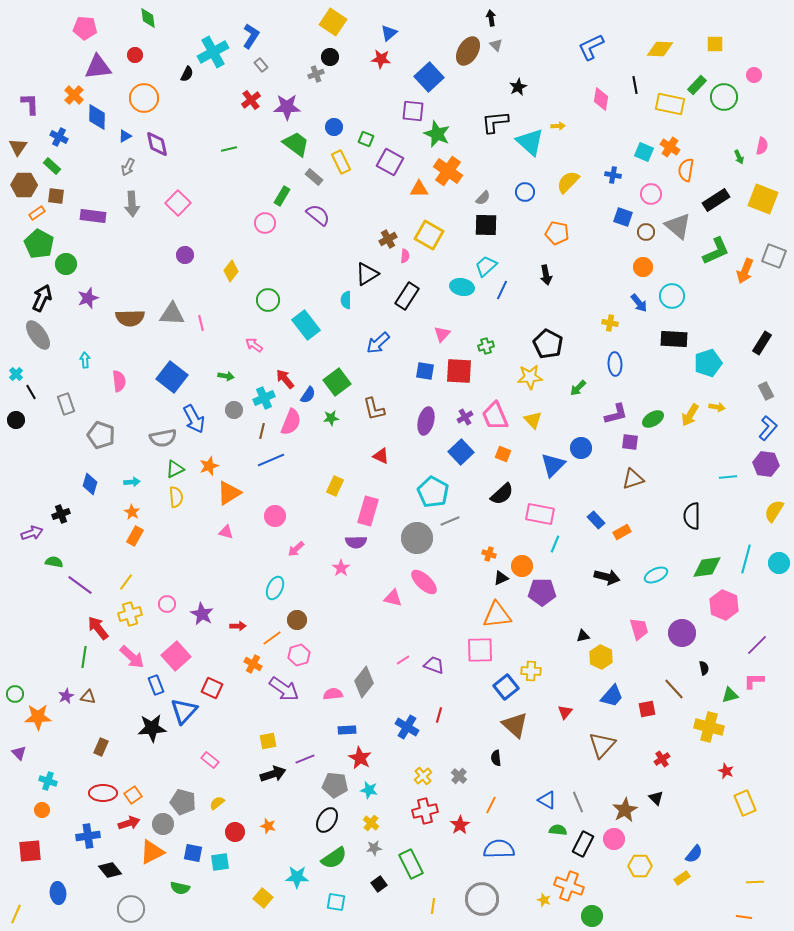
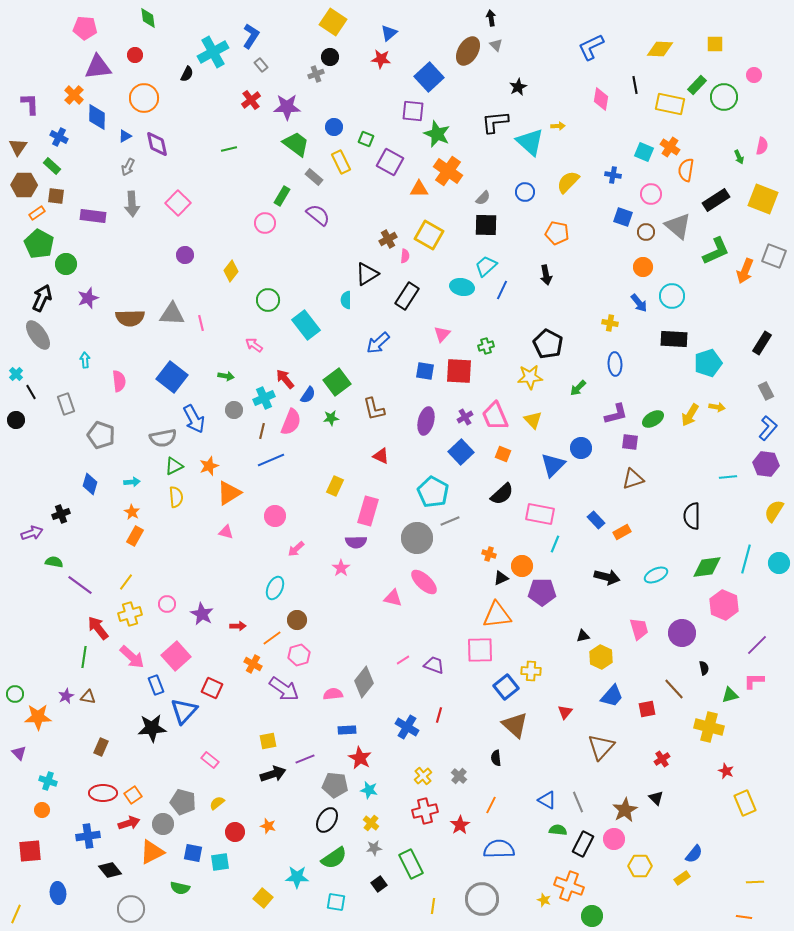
green triangle at (175, 469): moved 1 px left, 3 px up
brown triangle at (602, 745): moved 1 px left, 2 px down
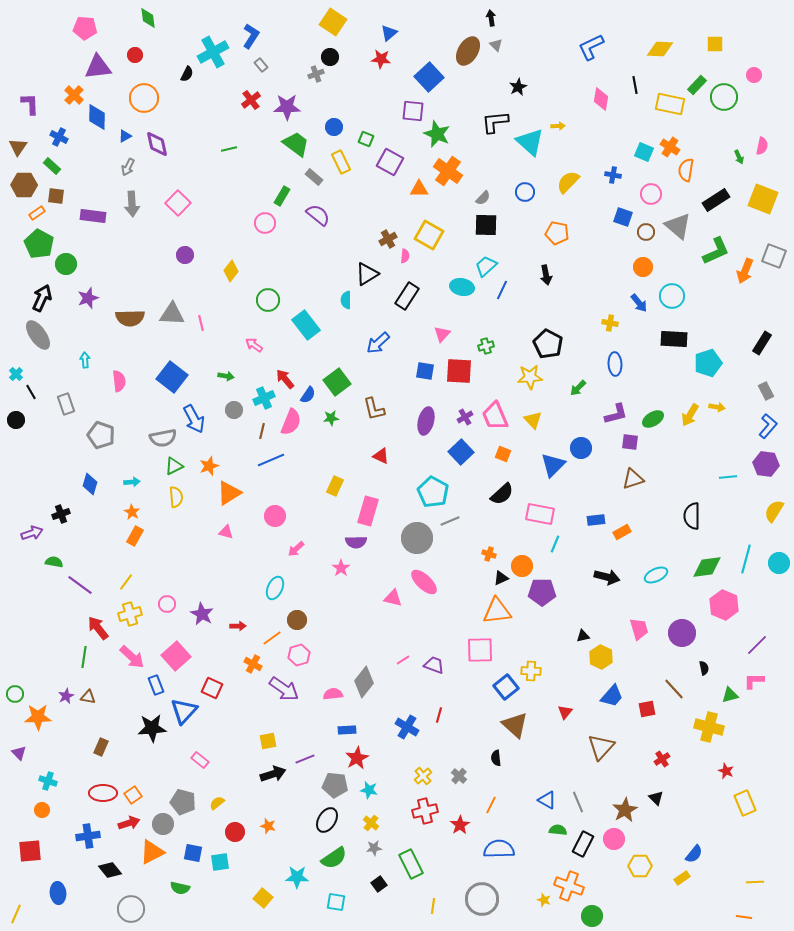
blue L-shape at (768, 428): moved 2 px up
blue rectangle at (596, 520): rotated 54 degrees counterclockwise
orange triangle at (497, 615): moved 4 px up
red star at (360, 758): moved 3 px left; rotated 15 degrees clockwise
pink rectangle at (210, 760): moved 10 px left
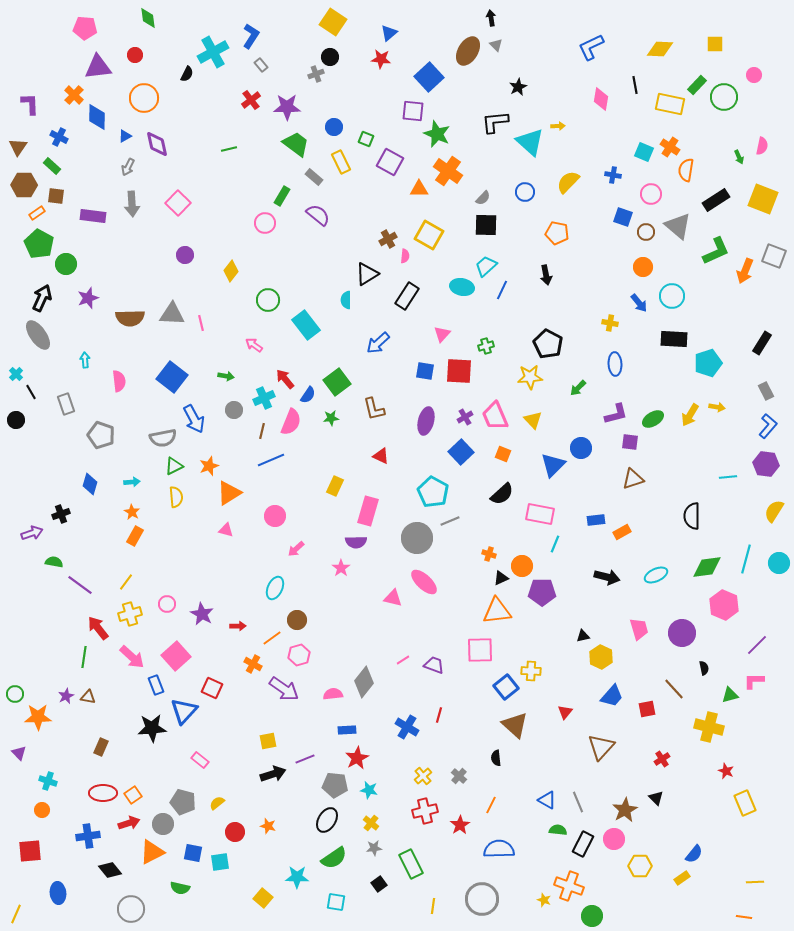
pink triangle at (226, 532): moved 2 px up
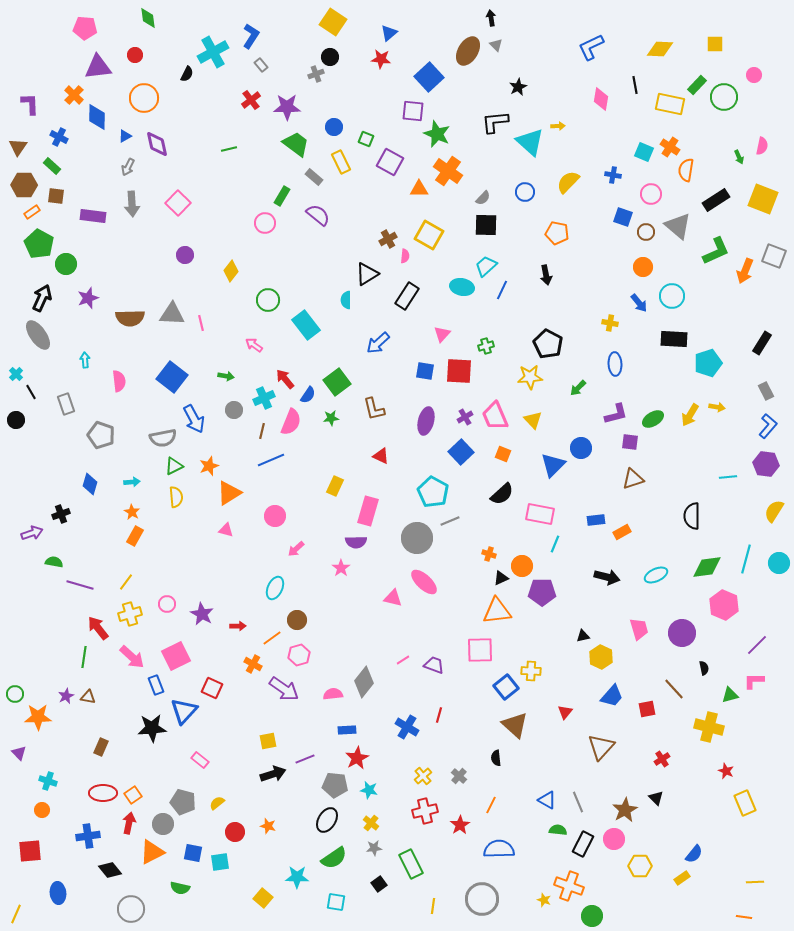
orange rectangle at (37, 213): moved 5 px left, 1 px up
purple line at (80, 585): rotated 20 degrees counterclockwise
pink square at (176, 656): rotated 16 degrees clockwise
red arrow at (129, 823): rotated 60 degrees counterclockwise
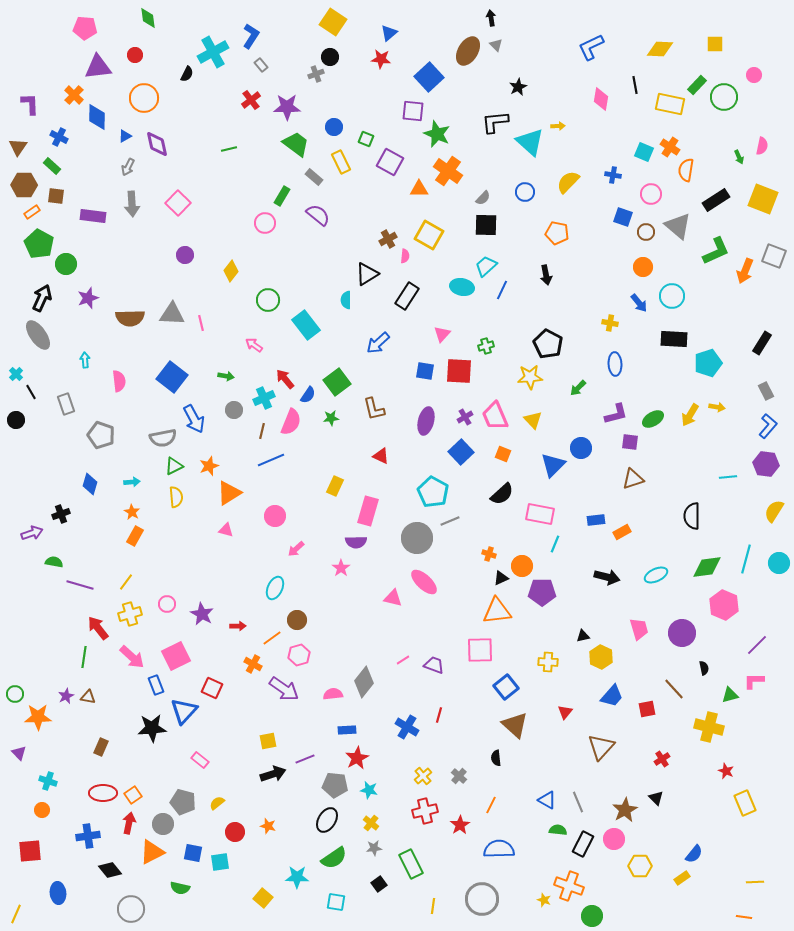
yellow cross at (531, 671): moved 17 px right, 9 px up
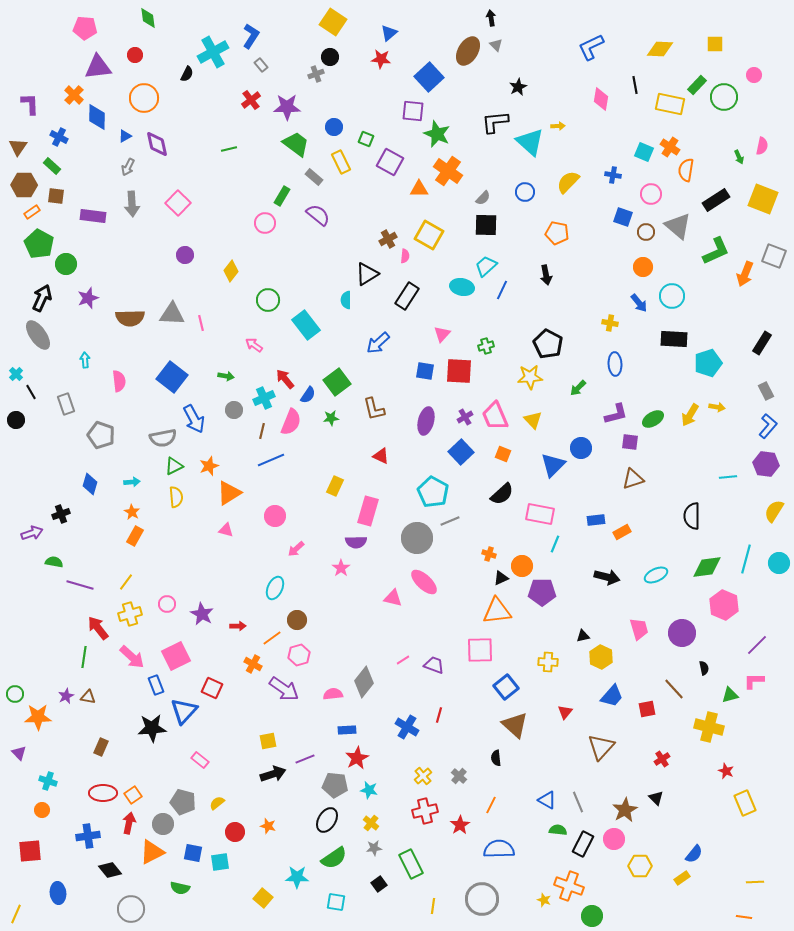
orange arrow at (745, 271): moved 3 px down
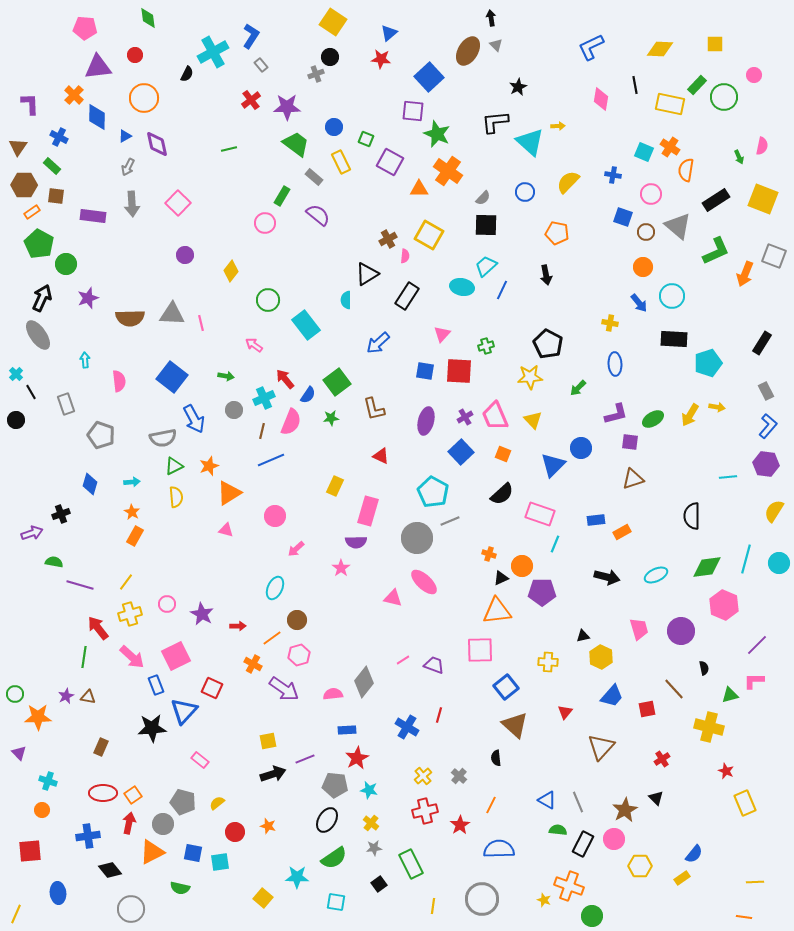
pink rectangle at (540, 514): rotated 8 degrees clockwise
purple circle at (682, 633): moved 1 px left, 2 px up
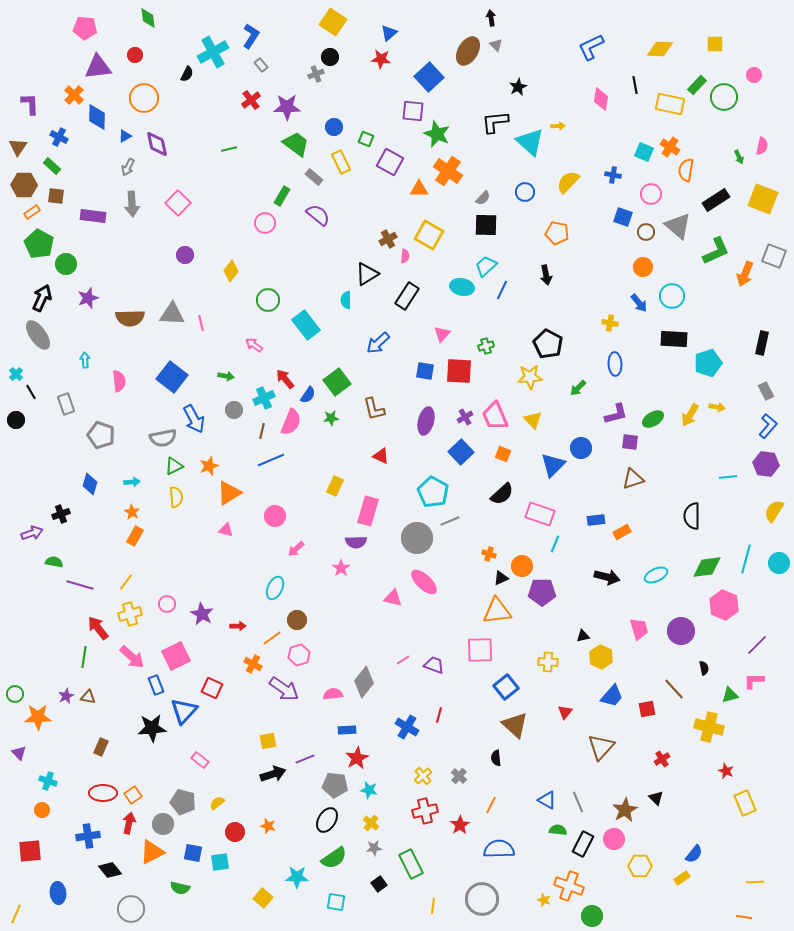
black rectangle at (762, 343): rotated 20 degrees counterclockwise
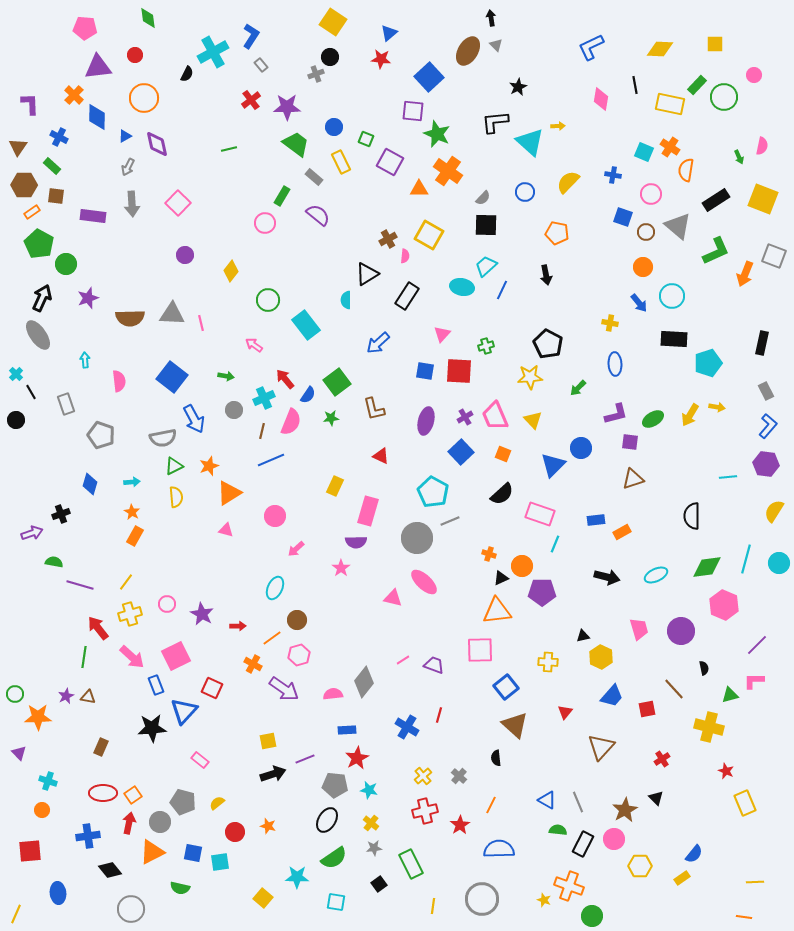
gray circle at (163, 824): moved 3 px left, 2 px up
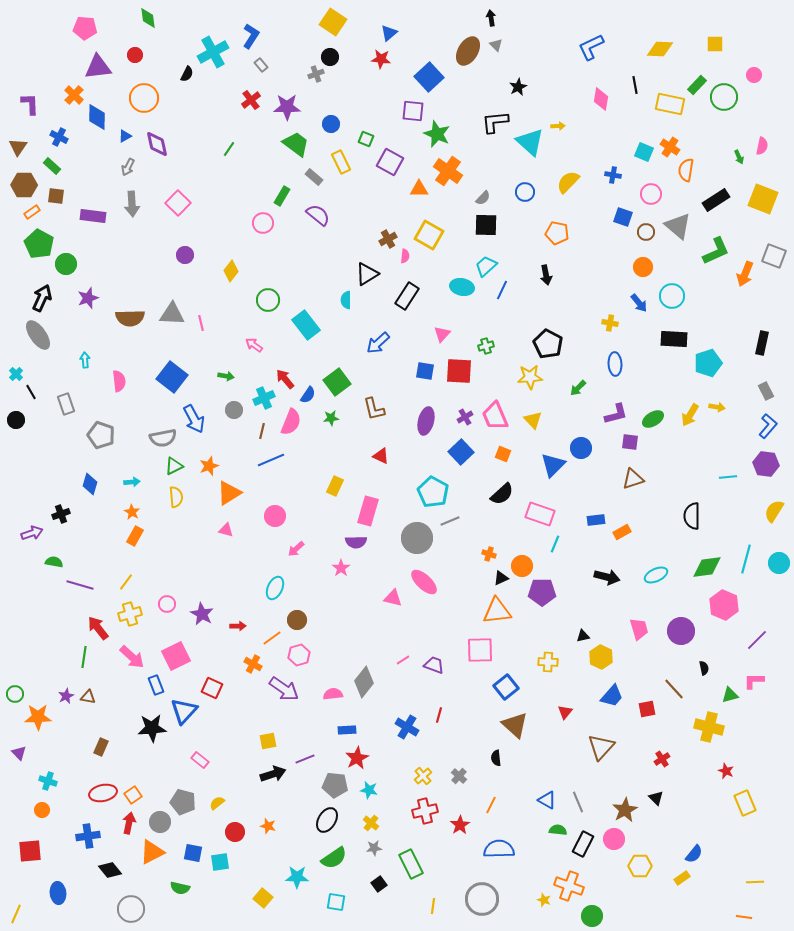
blue circle at (334, 127): moved 3 px left, 3 px up
green line at (229, 149): rotated 42 degrees counterclockwise
pink circle at (265, 223): moved 2 px left
purple line at (757, 645): moved 5 px up
red ellipse at (103, 793): rotated 12 degrees counterclockwise
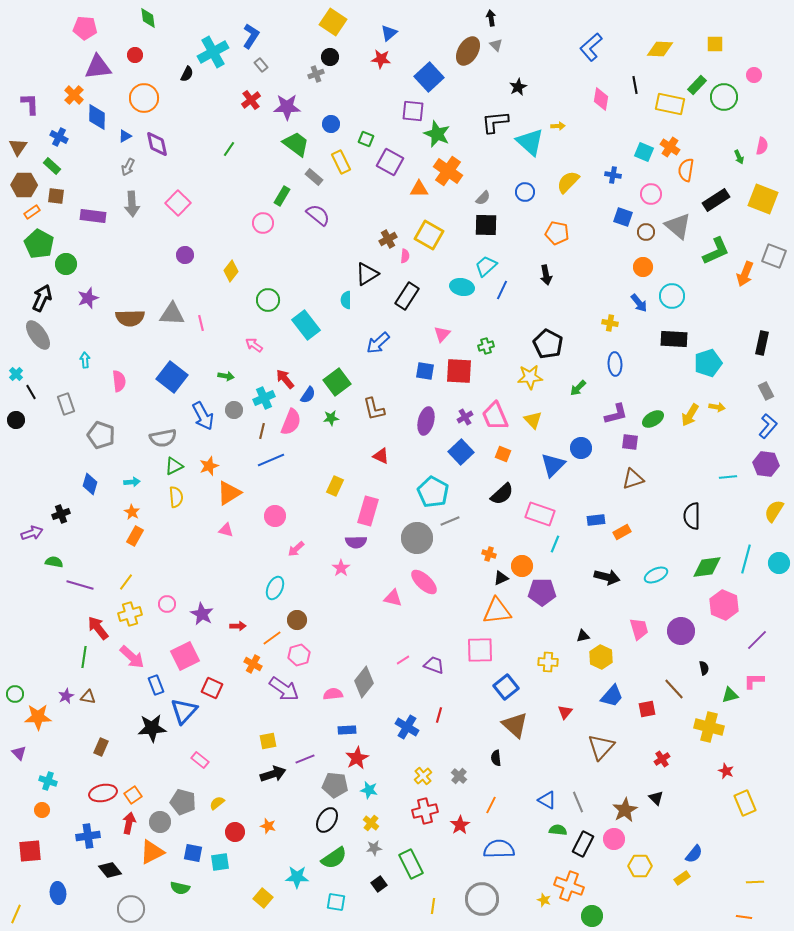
blue L-shape at (591, 47): rotated 16 degrees counterclockwise
blue arrow at (194, 419): moved 9 px right, 3 px up
pink square at (176, 656): moved 9 px right
